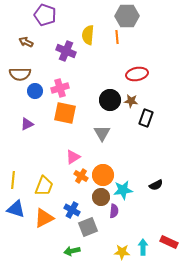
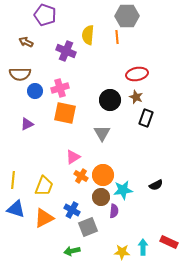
brown star: moved 5 px right, 4 px up; rotated 16 degrees clockwise
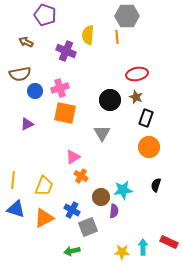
brown semicircle: rotated 10 degrees counterclockwise
orange circle: moved 46 px right, 28 px up
black semicircle: rotated 136 degrees clockwise
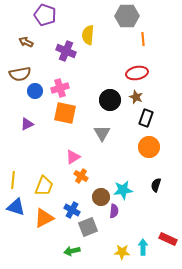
orange line: moved 26 px right, 2 px down
red ellipse: moved 1 px up
blue triangle: moved 2 px up
red rectangle: moved 1 px left, 3 px up
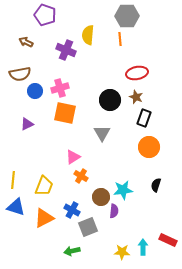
orange line: moved 23 px left
purple cross: moved 1 px up
black rectangle: moved 2 px left
red rectangle: moved 1 px down
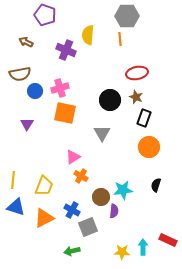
purple triangle: rotated 32 degrees counterclockwise
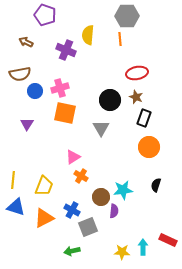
gray triangle: moved 1 px left, 5 px up
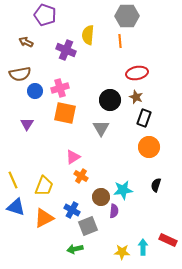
orange line: moved 2 px down
yellow line: rotated 30 degrees counterclockwise
gray square: moved 1 px up
green arrow: moved 3 px right, 2 px up
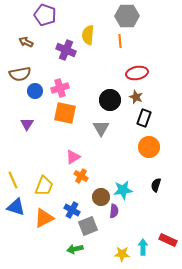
yellow star: moved 2 px down
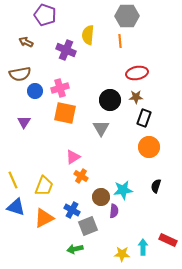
brown star: rotated 24 degrees counterclockwise
purple triangle: moved 3 px left, 2 px up
black semicircle: moved 1 px down
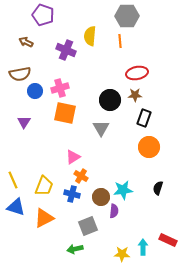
purple pentagon: moved 2 px left
yellow semicircle: moved 2 px right, 1 px down
brown star: moved 1 px left, 2 px up
black semicircle: moved 2 px right, 2 px down
blue cross: moved 16 px up; rotated 14 degrees counterclockwise
